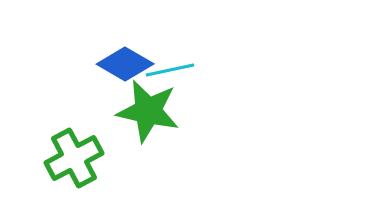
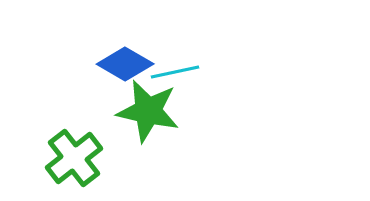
cyan line: moved 5 px right, 2 px down
green cross: rotated 10 degrees counterclockwise
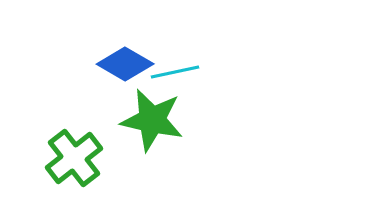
green star: moved 4 px right, 9 px down
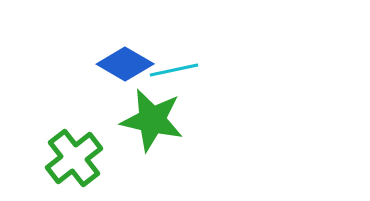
cyan line: moved 1 px left, 2 px up
